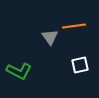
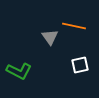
orange line: rotated 20 degrees clockwise
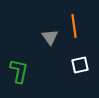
orange line: rotated 70 degrees clockwise
green L-shape: rotated 105 degrees counterclockwise
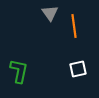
gray triangle: moved 24 px up
white square: moved 2 px left, 4 px down
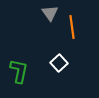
orange line: moved 2 px left, 1 px down
white square: moved 19 px left, 6 px up; rotated 30 degrees counterclockwise
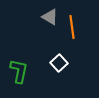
gray triangle: moved 4 px down; rotated 24 degrees counterclockwise
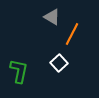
gray triangle: moved 2 px right
orange line: moved 7 px down; rotated 35 degrees clockwise
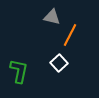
gray triangle: rotated 18 degrees counterclockwise
orange line: moved 2 px left, 1 px down
